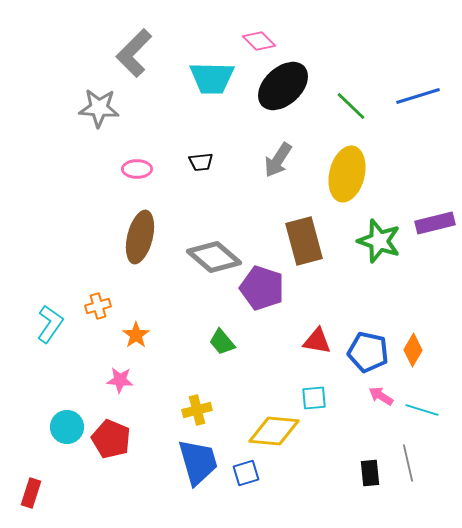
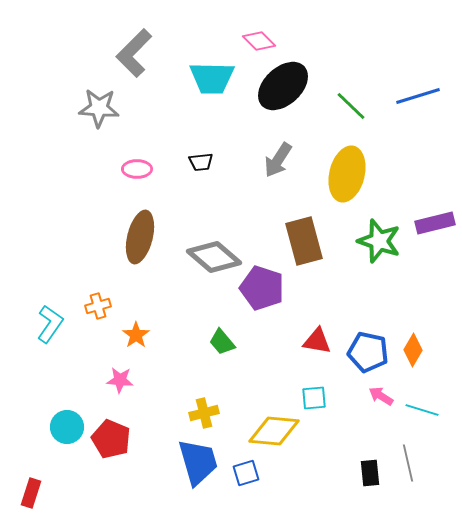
yellow cross: moved 7 px right, 3 px down
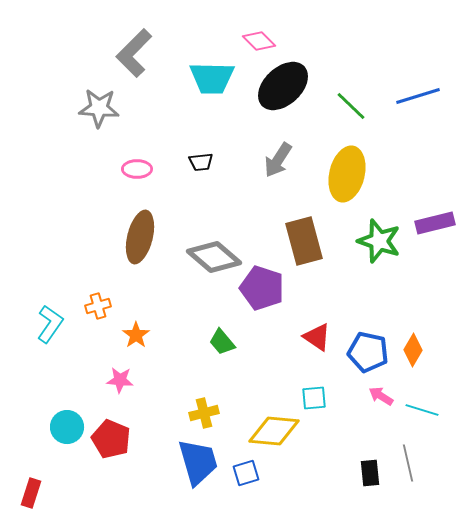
red triangle: moved 4 px up; rotated 24 degrees clockwise
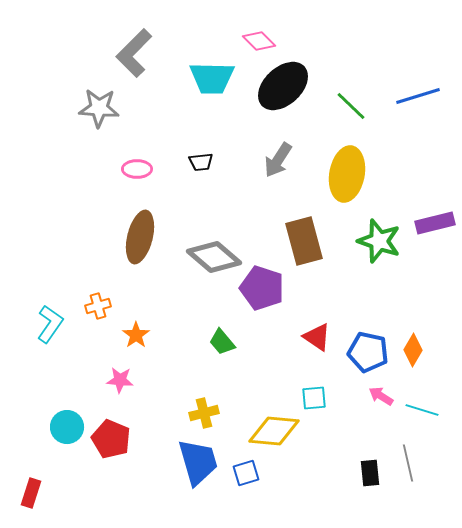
yellow ellipse: rotated 4 degrees counterclockwise
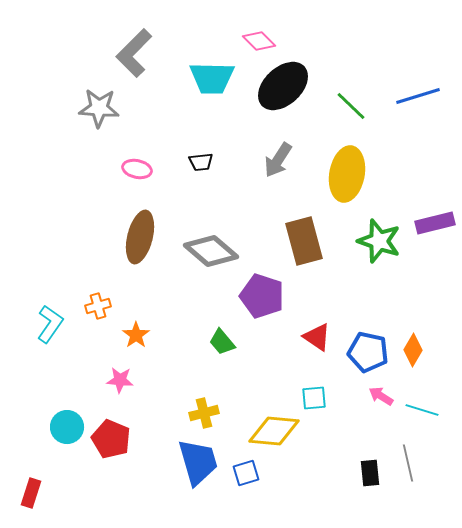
pink ellipse: rotated 12 degrees clockwise
gray diamond: moved 3 px left, 6 px up
purple pentagon: moved 8 px down
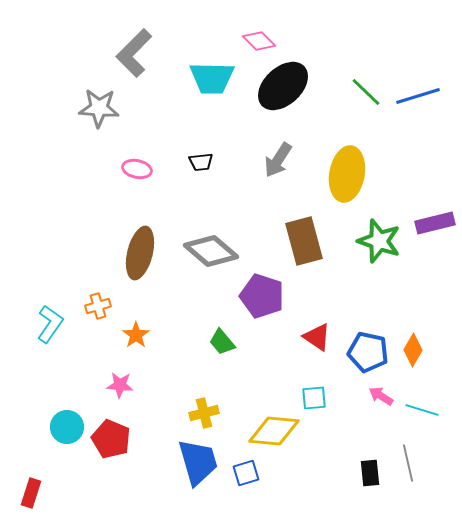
green line: moved 15 px right, 14 px up
brown ellipse: moved 16 px down
pink star: moved 5 px down
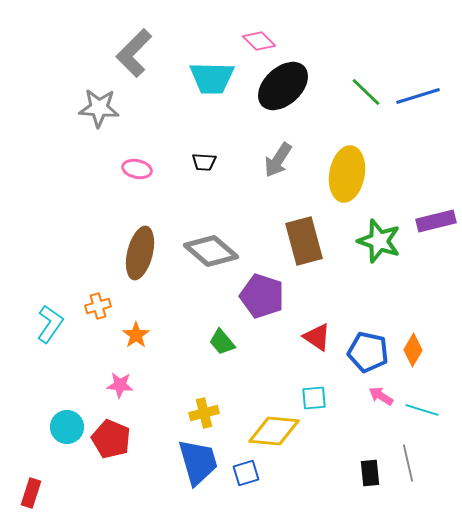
black trapezoid: moved 3 px right; rotated 10 degrees clockwise
purple rectangle: moved 1 px right, 2 px up
